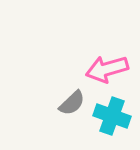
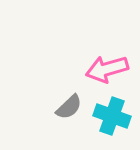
gray semicircle: moved 3 px left, 4 px down
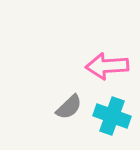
pink arrow: moved 3 px up; rotated 12 degrees clockwise
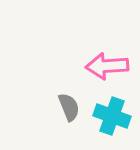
gray semicircle: rotated 68 degrees counterclockwise
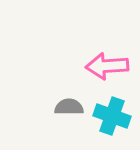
gray semicircle: rotated 68 degrees counterclockwise
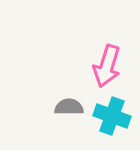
pink arrow: rotated 69 degrees counterclockwise
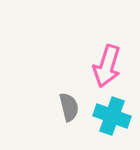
gray semicircle: rotated 76 degrees clockwise
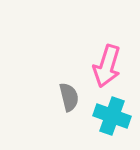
gray semicircle: moved 10 px up
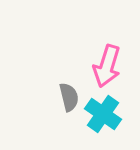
cyan cross: moved 9 px left, 2 px up; rotated 15 degrees clockwise
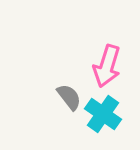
gray semicircle: rotated 24 degrees counterclockwise
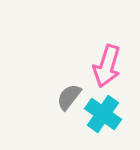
gray semicircle: rotated 104 degrees counterclockwise
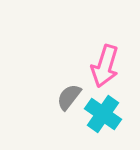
pink arrow: moved 2 px left
